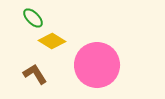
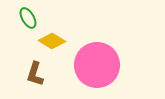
green ellipse: moved 5 px left; rotated 15 degrees clockwise
brown L-shape: rotated 130 degrees counterclockwise
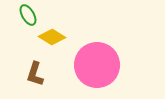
green ellipse: moved 3 px up
yellow diamond: moved 4 px up
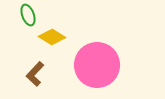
green ellipse: rotated 10 degrees clockwise
brown L-shape: rotated 25 degrees clockwise
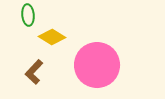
green ellipse: rotated 15 degrees clockwise
brown L-shape: moved 1 px left, 2 px up
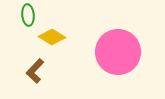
pink circle: moved 21 px right, 13 px up
brown L-shape: moved 1 px right, 1 px up
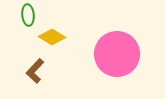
pink circle: moved 1 px left, 2 px down
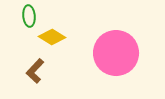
green ellipse: moved 1 px right, 1 px down
pink circle: moved 1 px left, 1 px up
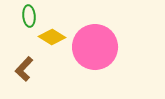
pink circle: moved 21 px left, 6 px up
brown L-shape: moved 11 px left, 2 px up
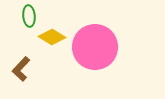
brown L-shape: moved 3 px left
